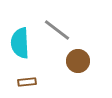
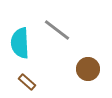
brown circle: moved 10 px right, 8 px down
brown rectangle: rotated 48 degrees clockwise
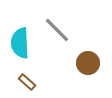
gray line: rotated 8 degrees clockwise
brown circle: moved 6 px up
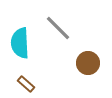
gray line: moved 1 px right, 2 px up
brown rectangle: moved 1 px left, 2 px down
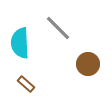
brown circle: moved 1 px down
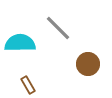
cyan semicircle: rotated 92 degrees clockwise
brown rectangle: moved 2 px right, 1 px down; rotated 18 degrees clockwise
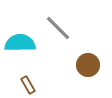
brown circle: moved 1 px down
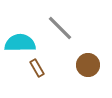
gray line: moved 2 px right
brown rectangle: moved 9 px right, 17 px up
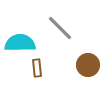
brown rectangle: rotated 24 degrees clockwise
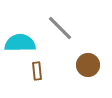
brown rectangle: moved 3 px down
